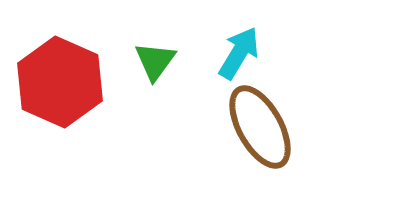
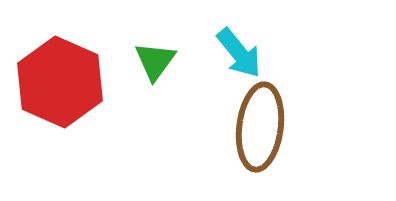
cyan arrow: rotated 110 degrees clockwise
brown ellipse: rotated 36 degrees clockwise
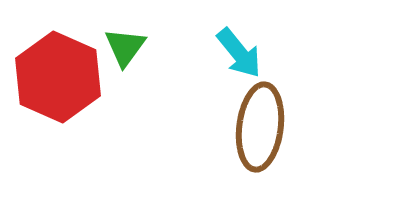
green triangle: moved 30 px left, 14 px up
red hexagon: moved 2 px left, 5 px up
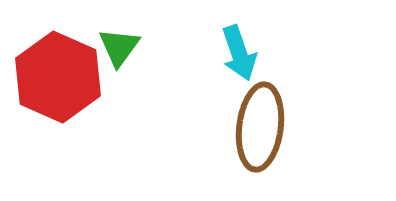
green triangle: moved 6 px left
cyan arrow: rotated 20 degrees clockwise
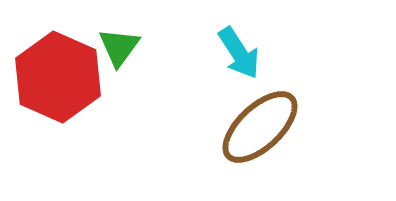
cyan arrow: rotated 14 degrees counterclockwise
brown ellipse: rotated 40 degrees clockwise
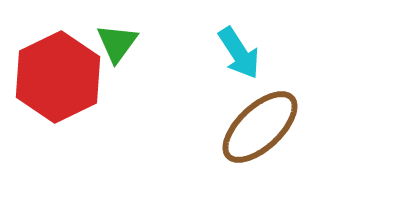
green triangle: moved 2 px left, 4 px up
red hexagon: rotated 10 degrees clockwise
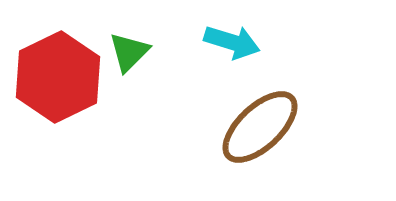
green triangle: moved 12 px right, 9 px down; rotated 9 degrees clockwise
cyan arrow: moved 7 px left, 11 px up; rotated 40 degrees counterclockwise
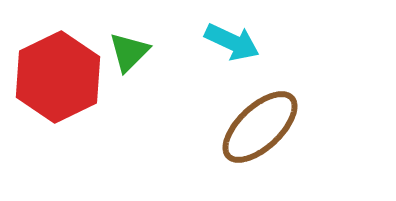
cyan arrow: rotated 8 degrees clockwise
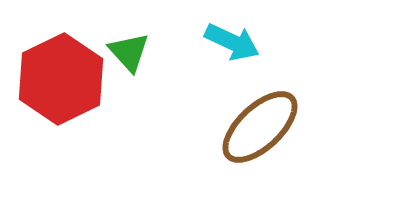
green triangle: rotated 27 degrees counterclockwise
red hexagon: moved 3 px right, 2 px down
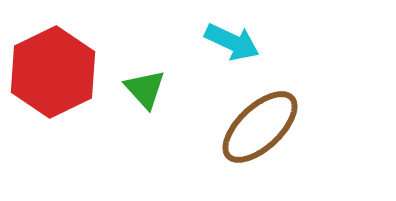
green triangle: moved 16 px right, 37 px down
red hexagon: moved 8 px left, 7 px up
